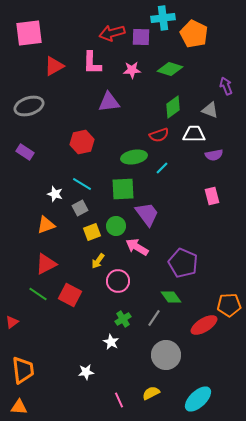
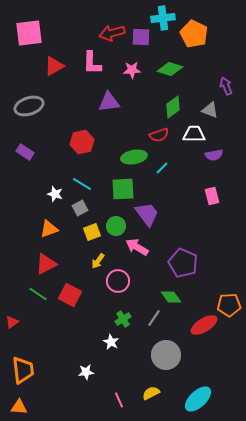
orange triangle at (46, 225): moved 3 px right, 4 px down
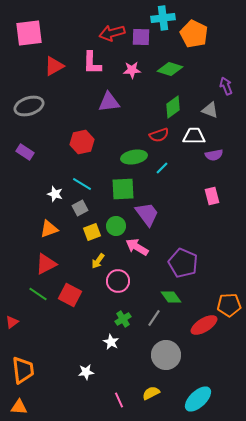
white trapezoid at (194, 134): moved 2 px down
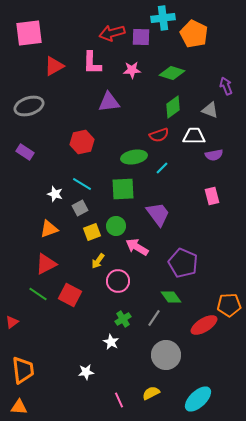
green diamond at (170, 69): moved 2 px right, 4 px down
purple trapezoid at (147, 214): moved 11 px right
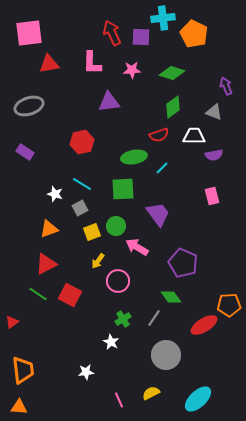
red arrow at (112, 33): rotated 80 degrees clockwise
red triangle at (54, 66): moved 5 px left, 2 px up; rotated 20 degrees clockwise
gray triangle at (210, 110): moved 4 px right, 2 px down
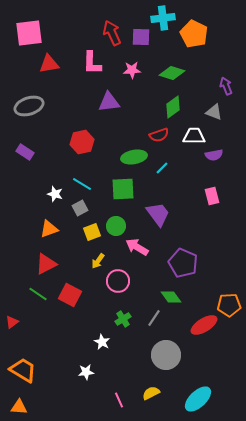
white star at (111, 342): moved 9 px left
orange trapezoid at (23, 370): rotated 52 degrees counterclockwise
